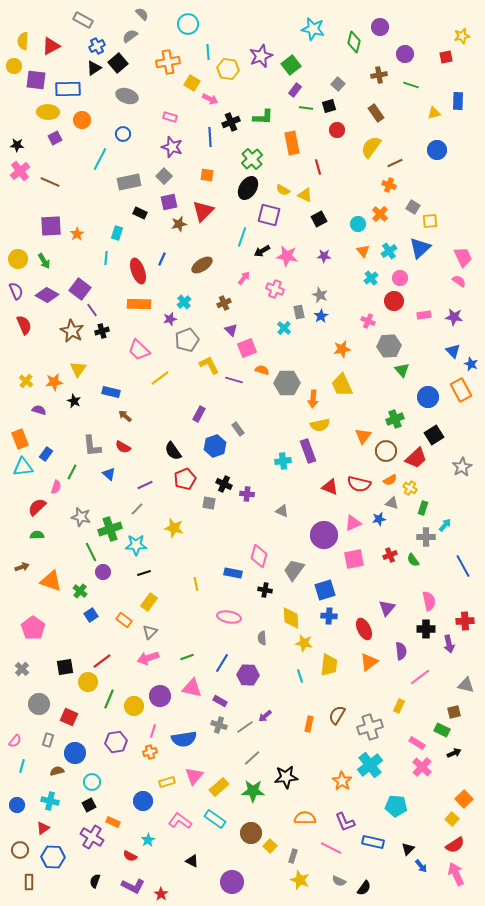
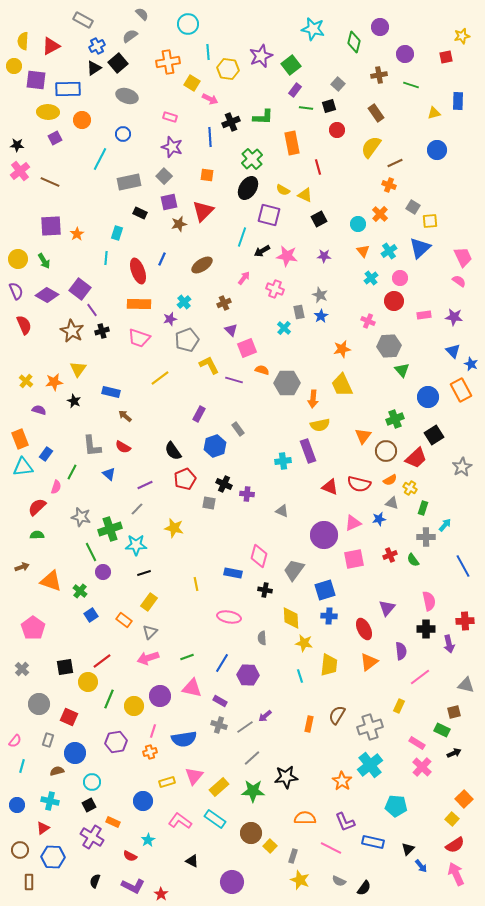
pink trapezoid at (139, 350): moved 12 px up; rotated 25 degrees counterclockwise
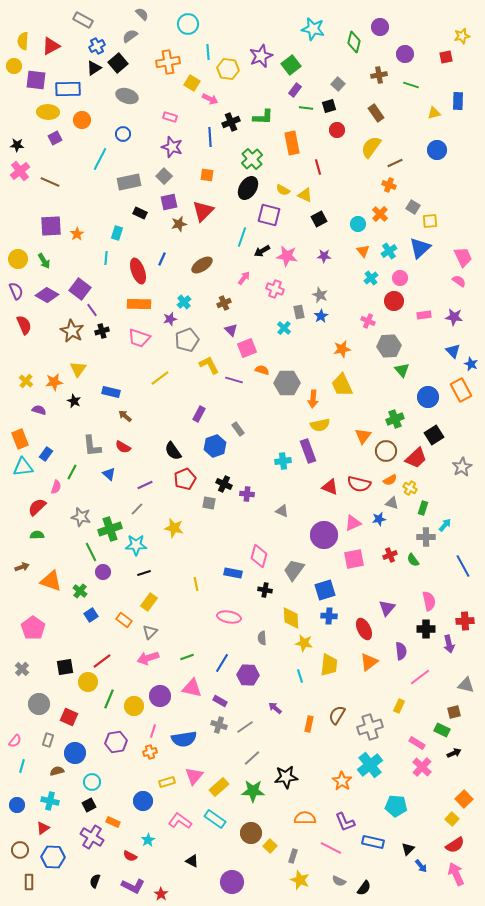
purple arrow at (265, 716): moved 10 px right, 8 px up; rotated 80 degrees clockwise
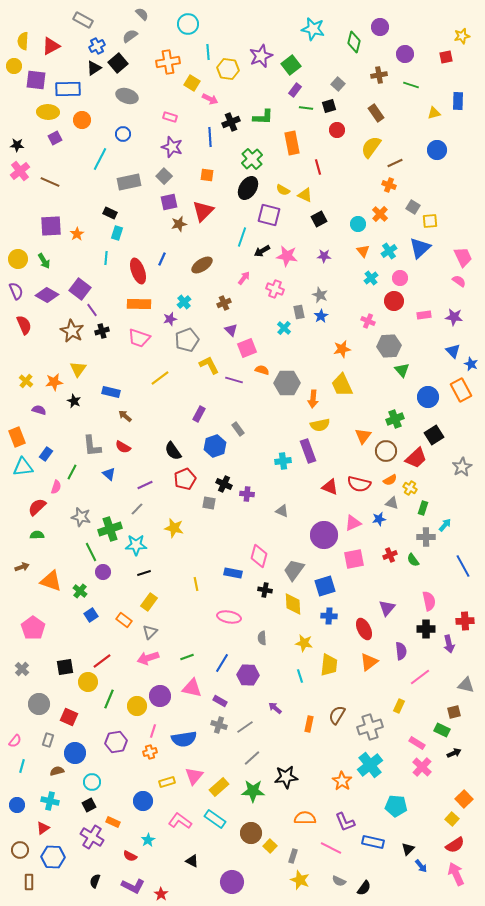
black rectangle at (140, 213): moved 30 px left
orange rectangle at (20, 439): moved 3 px left, 2 px up
blue square at (325, 590): moved 4 px up
yellow diamond at (291, 618): moved 2 px right, 14 px up
yellow circle at (134, 706): moved 3 px right
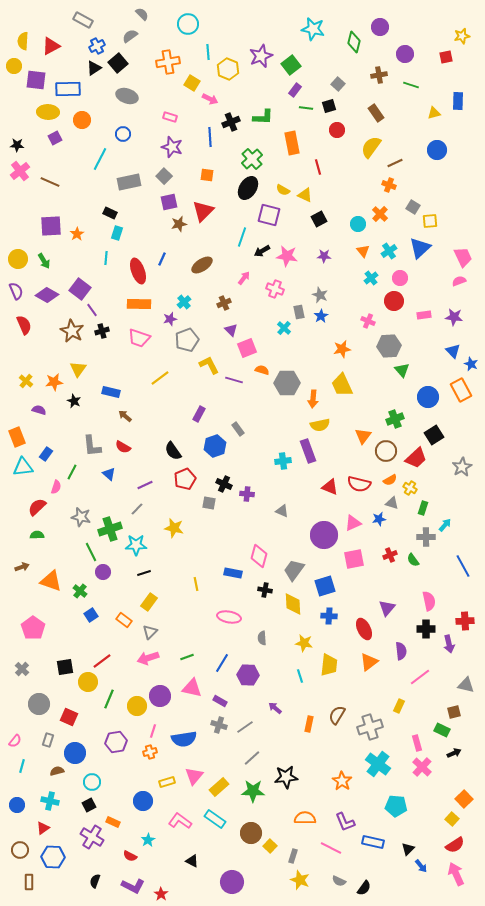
yellow hexagon at (228, 69): rotated 15 degrees clockwise
pink semicircle at (459, 281): rotated 56 degrees counterclockwise
pink rectangle at (417, 743): rotated 42 degrees clockwise
cyan cross at (370, 765): moved 8 px right, 1 px up; rotated 15 degrees counterclockwise
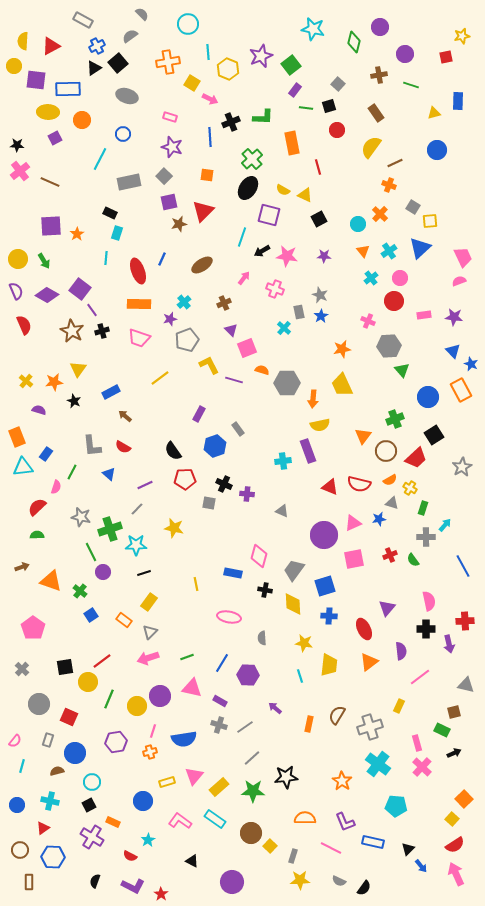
blue rectangle at (111, 392): rotated 42 degrees counterclockwise
red pentagon at (185, 479): rotated 20 degrees clockwise
yellow star at (300, 880): rotated 24 degrees counterclockwise
